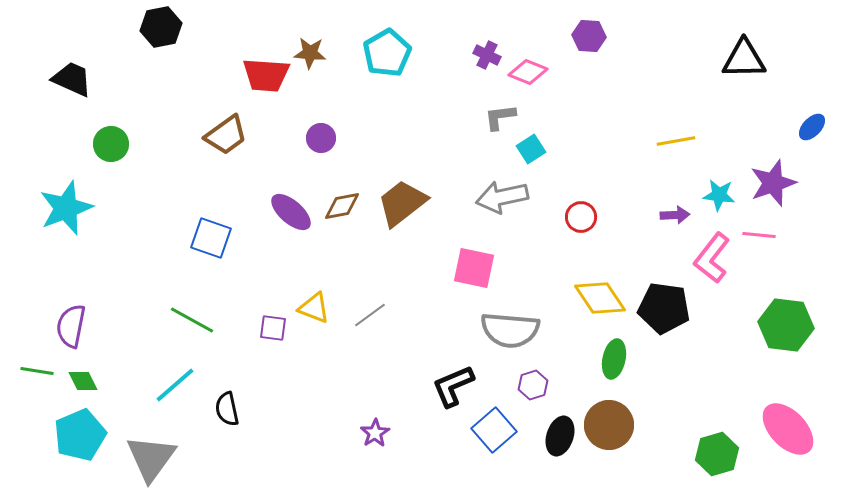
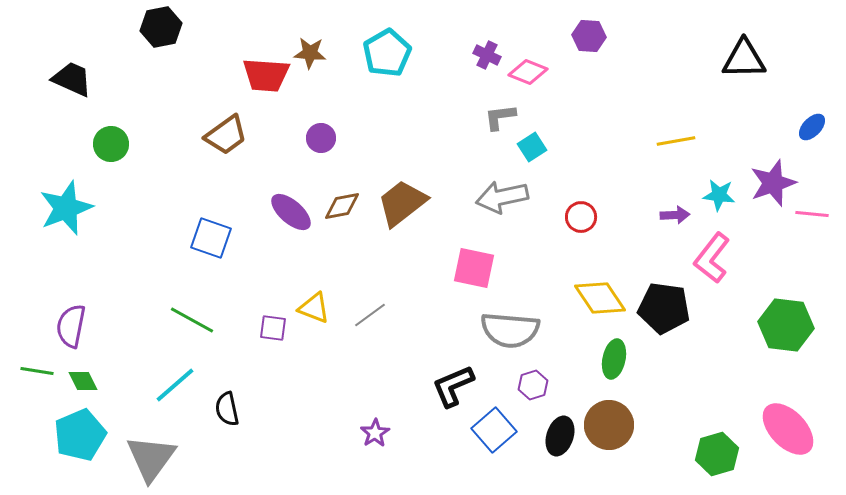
cyan square at (531, 149): moved 1 px right, 2 px up
pink line at (759, 235): moved 53 px right, 21 px up
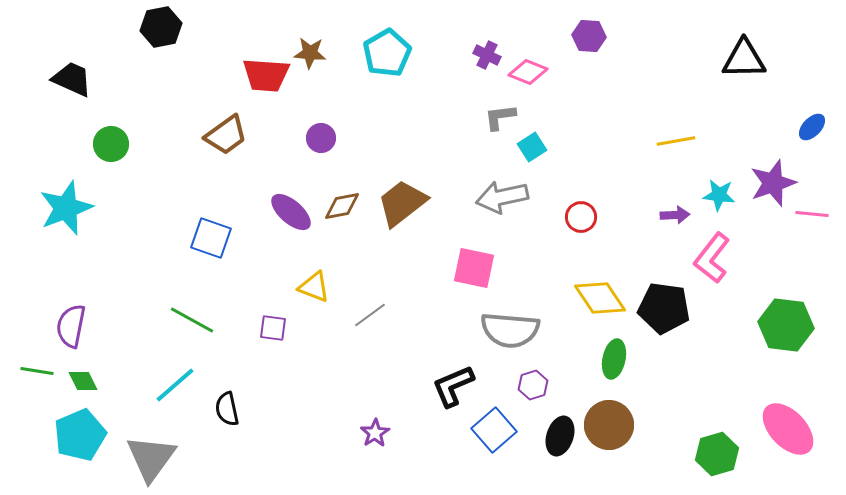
yellow triangle at (314, 308): moved 21 px up
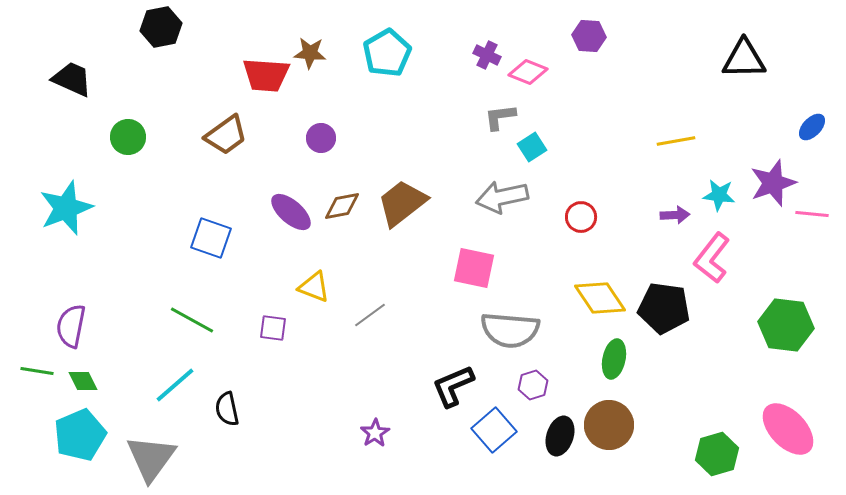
green circle at (111, 144): moved 17 px right, 7 px up
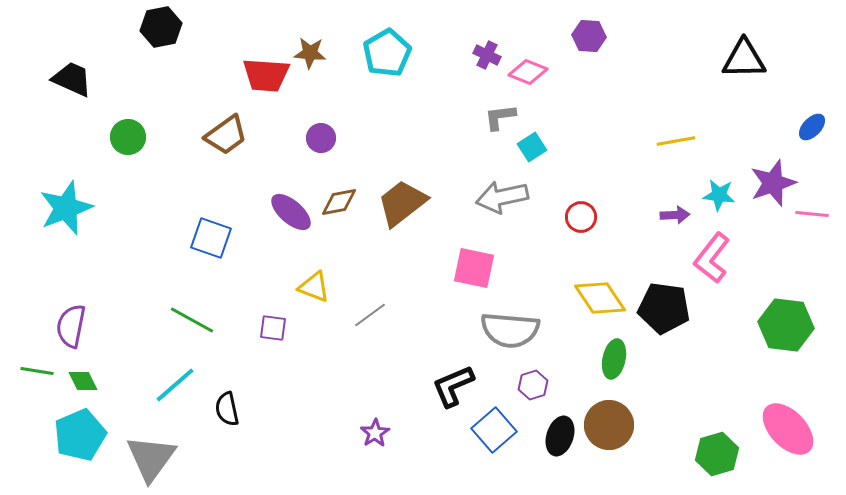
brown diamond at (342, 206): moved 3 px left, 4 px up
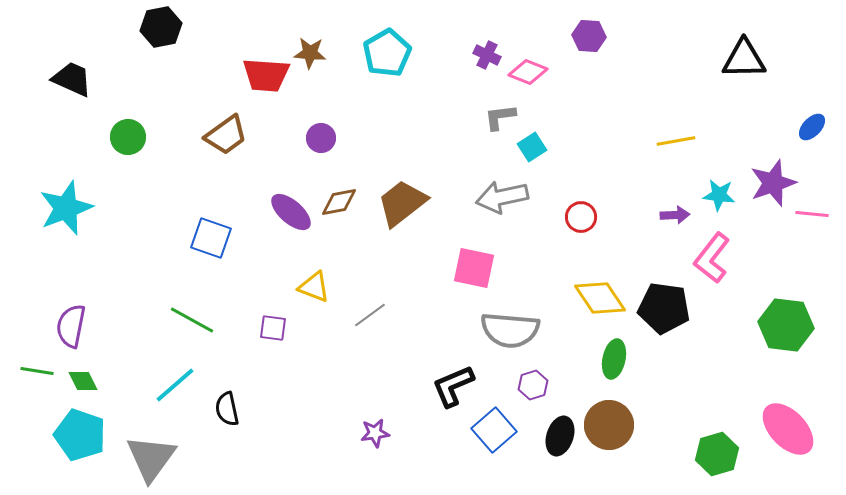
purple star at (375, 433): rotated 24 degrees clockwise
cyan pentagon at (80, 435): rotated 30 degrees counterclockwise
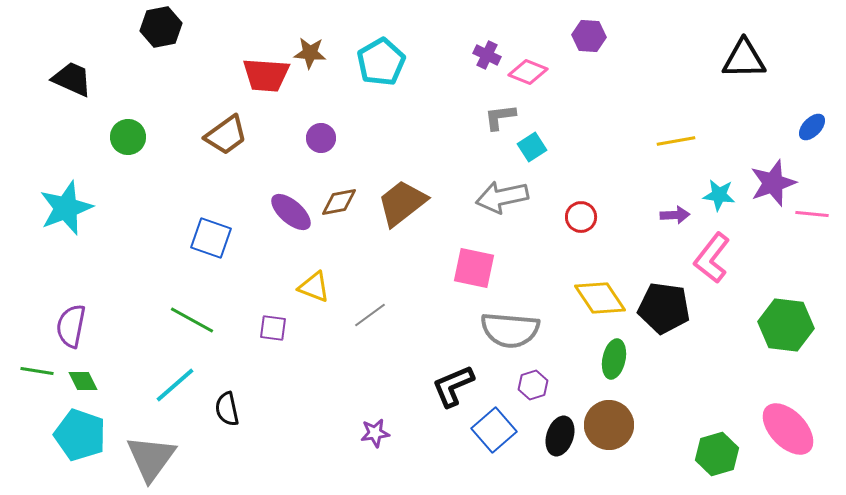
cyan pentagon at (387, 53): moved 6 px left, 9 px down
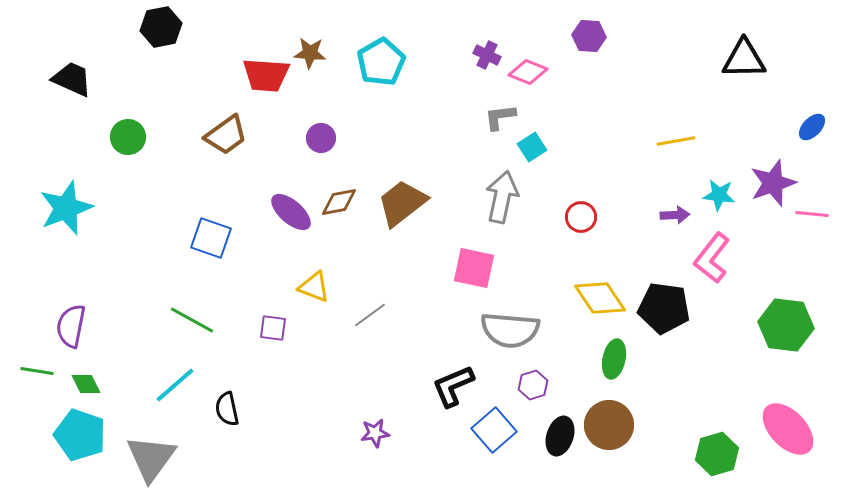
gray arrow at (502, 197): rotated 114 degrees clockwise
green diamond at (83, 381): moved 3 px right, 3 px down
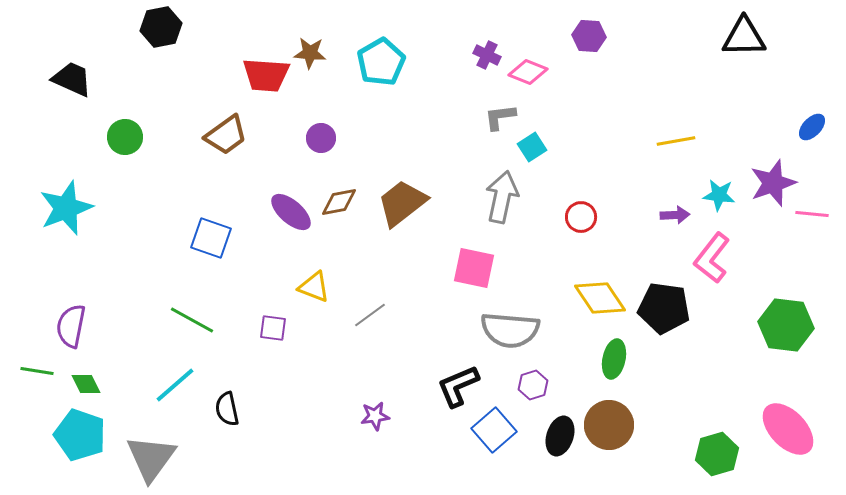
black triangle at (744, 59): moved 22 px up
green circle at (128, 137): moved 3 px left
black L-shape at (453, 386): moved 5 px right
purple star at (375, 433): moved 17 px up
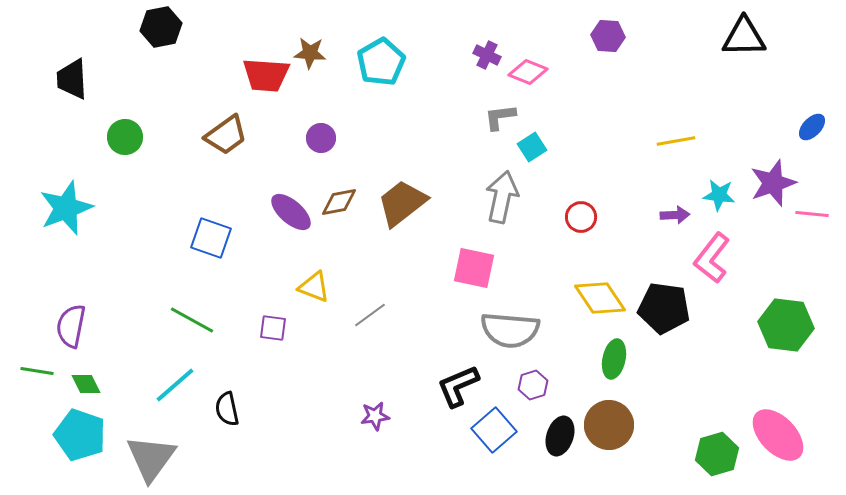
purple hexagon at (589, 36): moved 19 px right
black trapezoid at (72, 79): rotated 117 degrees counterclockwise
pink ellipse at (788, 429): moved 10 px left, 6 px down
